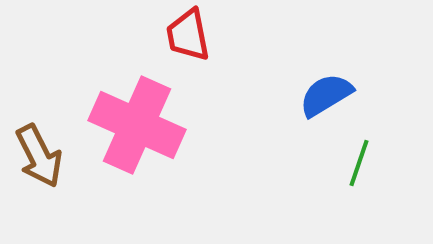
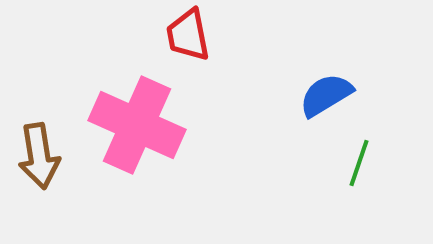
brown arrow: rotated 18 degrees clockwise
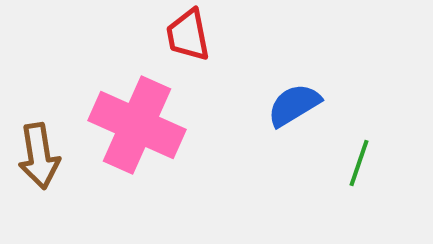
blue semicircle: moved 32 px left, 10 px down
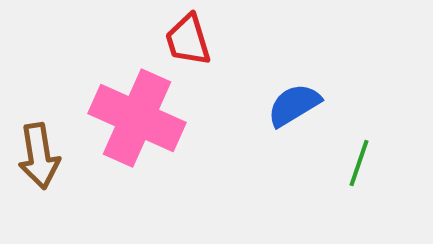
red trapezoid: moved 5 px down; rotated 6 degrees counterclockwise
pink cross: moved 7 px up
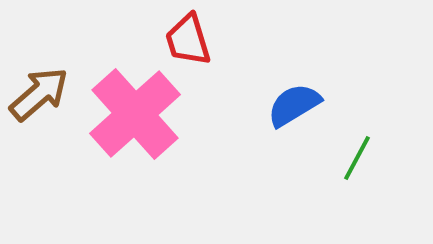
pink cross: moved 2 px left, 4 px up; rotated 24 degrees clockwise
brown arrow: moved 62 px up; rotated 122 degrees counterclockwise
green line: moved 2 px left, 5 px up; rotated 9 degrees clockwise
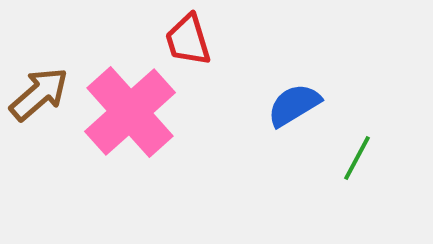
pink cross: moved 5 px left, 2 px up
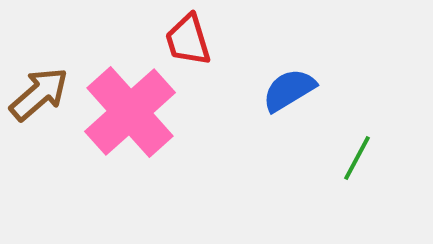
blue semicircle: moved 5 px left, 15 px up
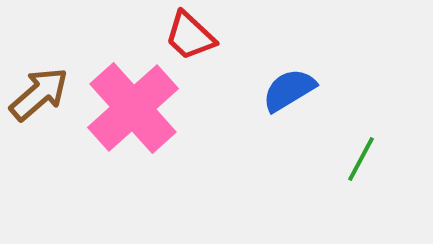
red trapezoid: moved 2 px right, 4 px up; rotated 30 degrees counterclockwise
pink cross: moved 3 px right, 4 px up
green line: moved 4 px right, 1 px down
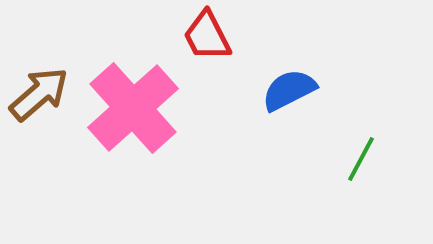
red trapezoid: moved 17 px right; rotated 20 degrees clockwise
blue semicircle: rotated 4 degrees clockwise
